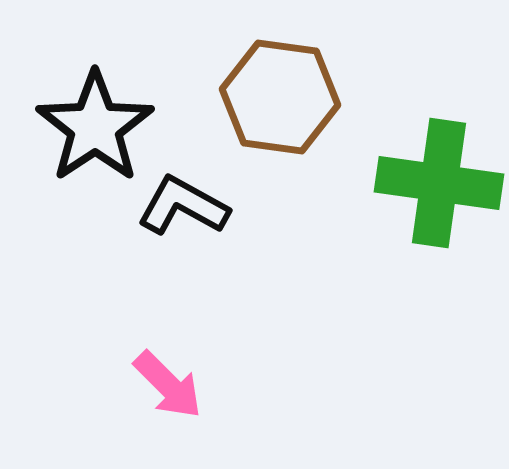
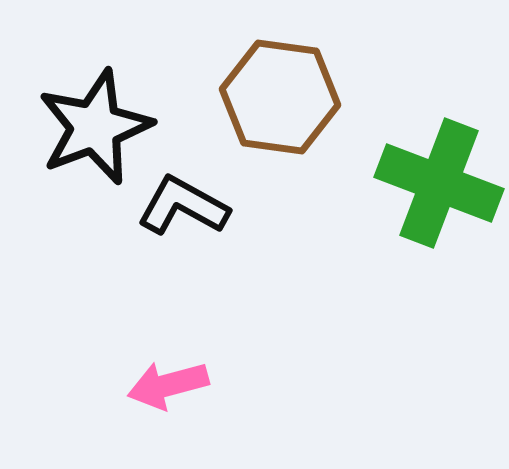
black star: rotated 13 degrees clockwise
green cross: rotated 13 degrees clockwise
pink arrow: rotated 120 degrees clockwise
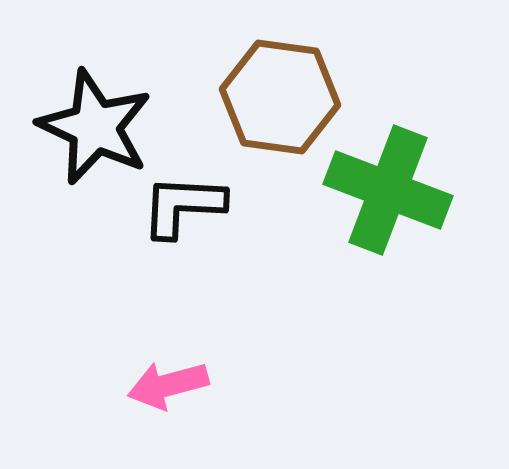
black star: rotated 26 degrees counterclockwise
green cross: moved 51 px left, 7 px down
black L-shape: rotated 26 degrees counterclockwise
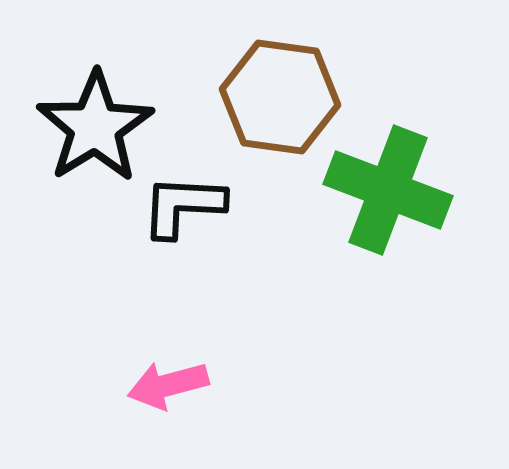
black star: rotated 15 degrees clockwise
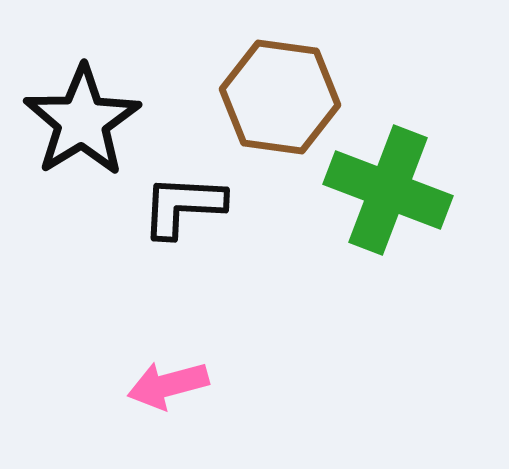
black star: moved 13 px left, 6 px up
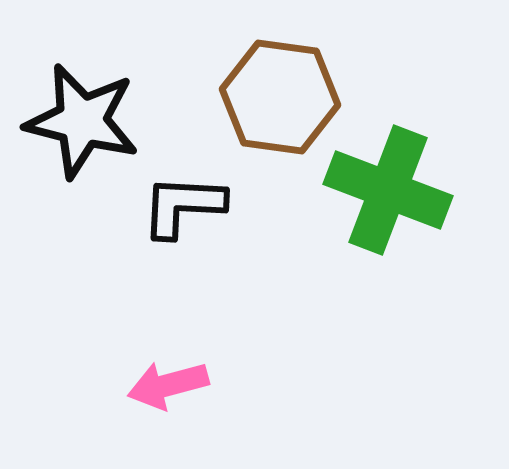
black star: rotated 26 degrees counterclockwise
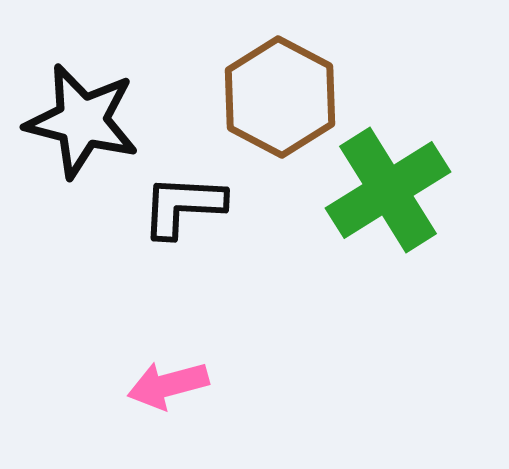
brown hexagon: rotated 20 degrees clockwise
green cross: rotated 37 degrees clockwise
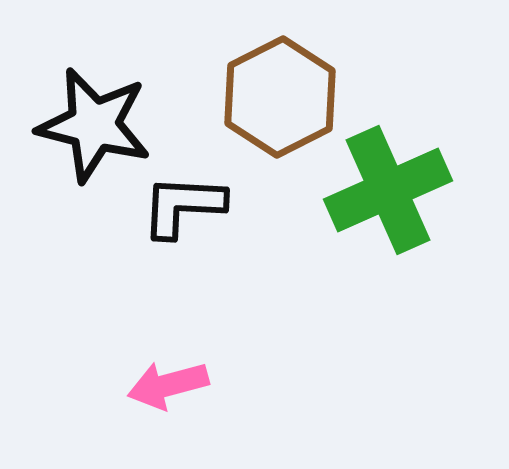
brown hexagon: rotated 5 degrees clockwise
black star: moved 12 px right, 4 px down
green cross: rotated 8 degrees clockwise
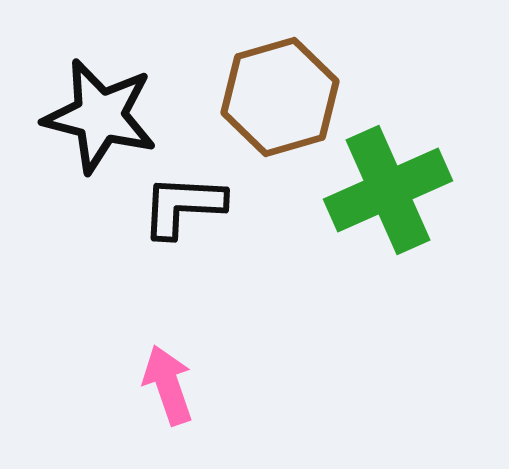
brown hexagon: rotated 11 degrees clockwise
black star: moved 6 px right, 9 px up
pink arrow: rotated 86 degrees clockwise
